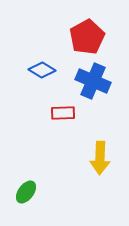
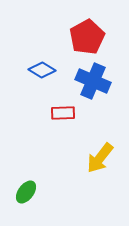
yellow arrow: rotated 36 degrees clockwise
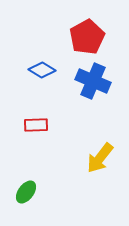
red rectangle: moved 27 px left, 12 px down
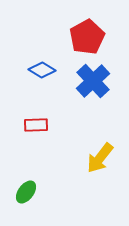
blue cross: rotated 24 degrees clockwise
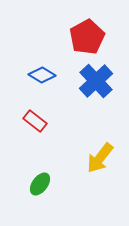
blue diamond: moved 5 px down
blue cross: moved 3 px right
red rectangle: moved 1 px left, 4 px up; rotated 40 degrees clockwise
green ellipse: moved 14 px right, 8 px up
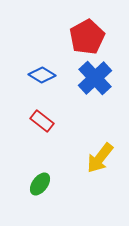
blue cross: moved 1 px left, 3 px up
red rectangle: moved 7 px right
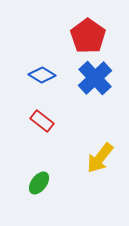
red pentagon: moved 1 px right, 1 px up; rotated 8 degrees counterclockwise
green ellipse: moved 1 px left, 1 px up
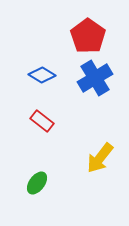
blue cross: rotated 12 degrees clockwise
green ellipse: moved 2 px left
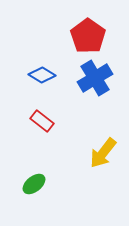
yellow arrow: moved 3 px right, 5 px up
green ellipse: moved 3 px left, 1 px down; rotated 15 degrees clockwise
